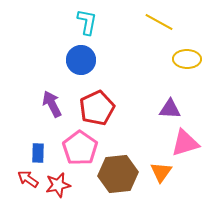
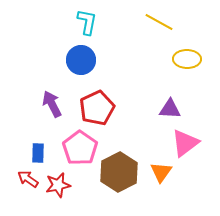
pink triangle: rotated 20 degrees counterclockwise
brown hexagon: moved 1 px right, 2 px up; rotated 21 degrees counterclockwise
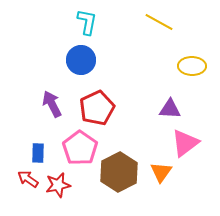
yellow ellipse: moved 5 px right, 7 px down
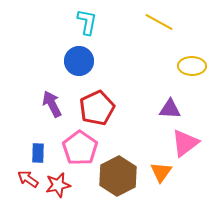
blue circle: moved 2 px left, 1 px down
brown hexagon: moved 1 px left, 4 px down
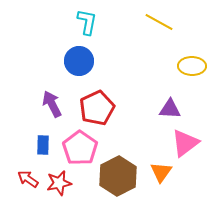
blue rectangle: moved 5 px right, 8 px up
red star: moved 1 px right, 2 px up
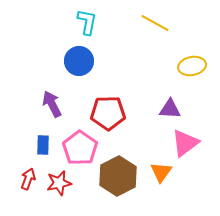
yellow line: moved 4 px left, 1 px down
yellow ellipse: rotated 12 degrees counterclockwise
red pentagon: moved 11 px right, 5 px down; rotated 24 degrees clockwise
red arrow: rotated 75 degrees clockwise
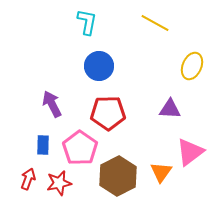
blue circle: moved 20 px right, 5 px down
yellow ellipse: rotated 56 degrees counterclockwise
pink triangle: moved 5 px right, 9 px down
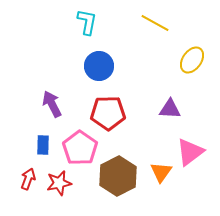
yellow ellipse: moved 6 px up; rotated 12 degrees clockwise
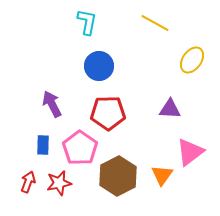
orange triangle: moved 1 px right, 3 px down
red arrow: moved 3 px down
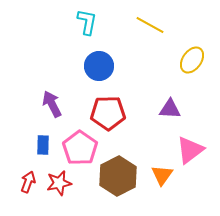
yellow line: moved 5 px left, 2 px down
pink triangle: moved 2 px up
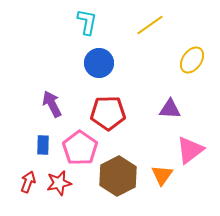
yellow line: rotated 64 degrees counterclockwise
blue circle: moved 3 px up
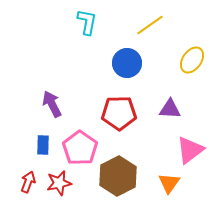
blue circle: moved 28 px right
red pentagon: moved 11 px right
orange triangle: moved 7 px right, 8 px down
